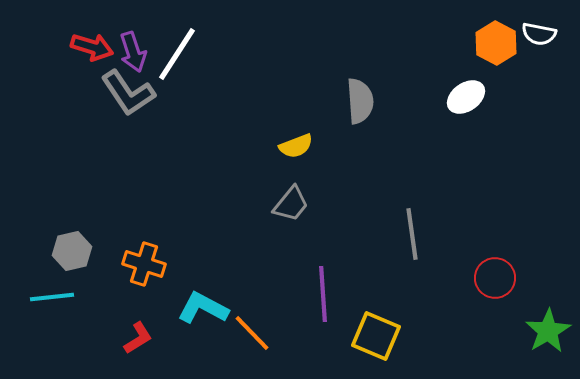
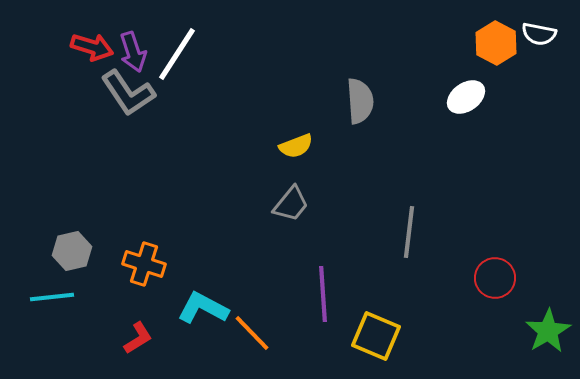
gray line: moved 3 px left, 2 px up; rotated 15 degrees clockwise
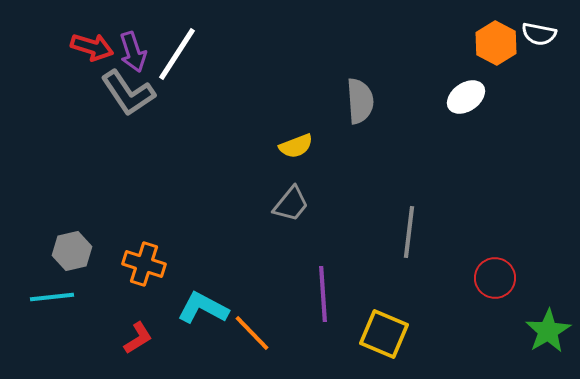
yellow square: moved 8 px right, 2 px up
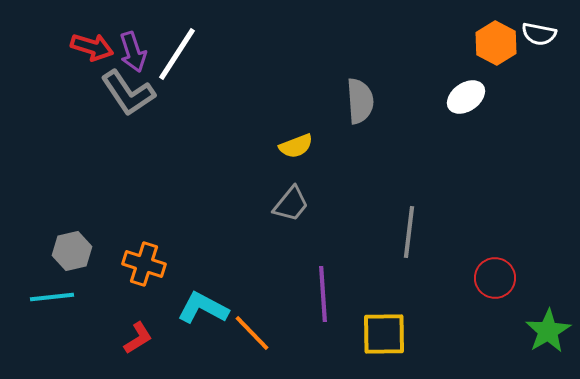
yellow square: rotated 24 degrees counterclockwise
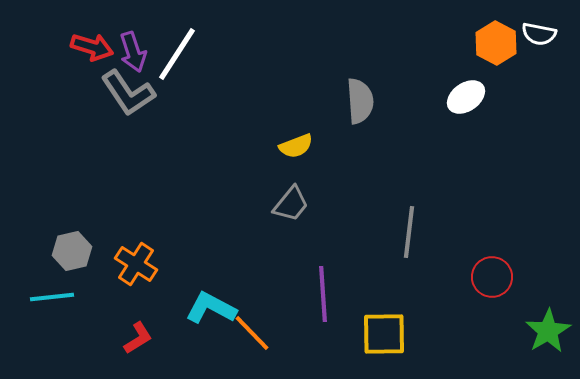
orange cross: moved 8 px left; rotated 15 degrees clockwise
red circle: moved 3 px left, 1 px up
cyan L-shape: moved 8 px right
